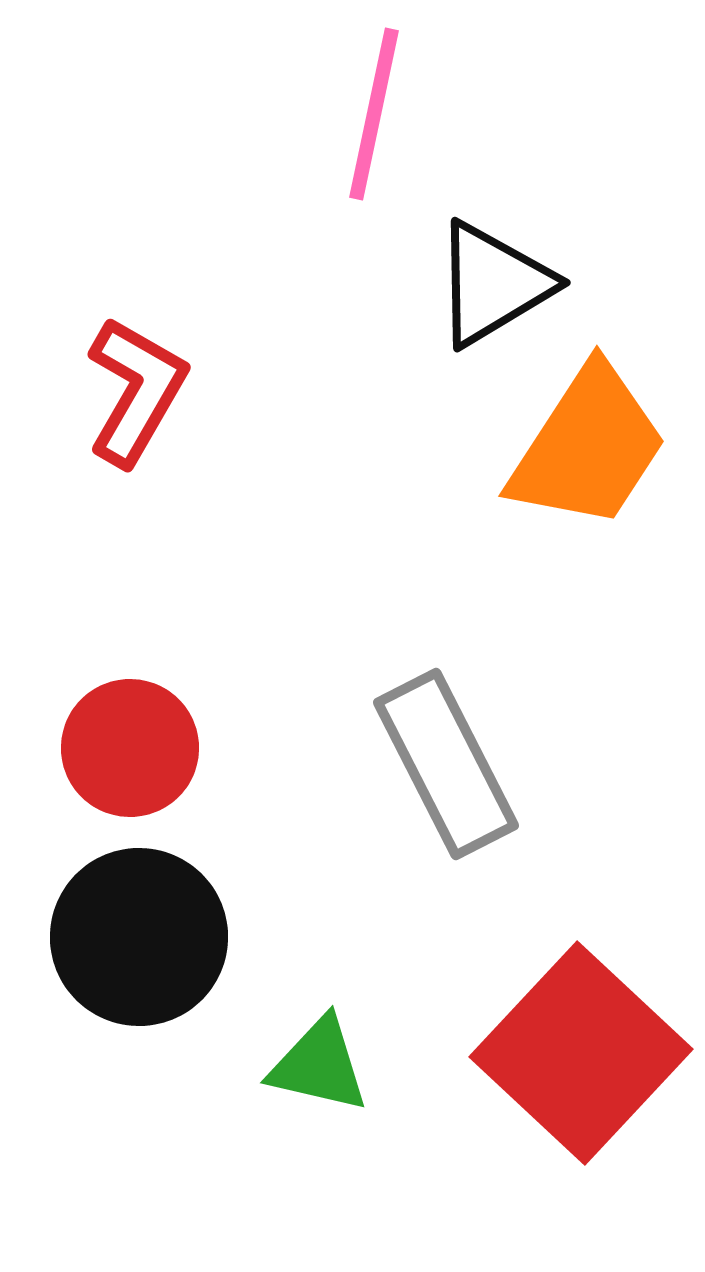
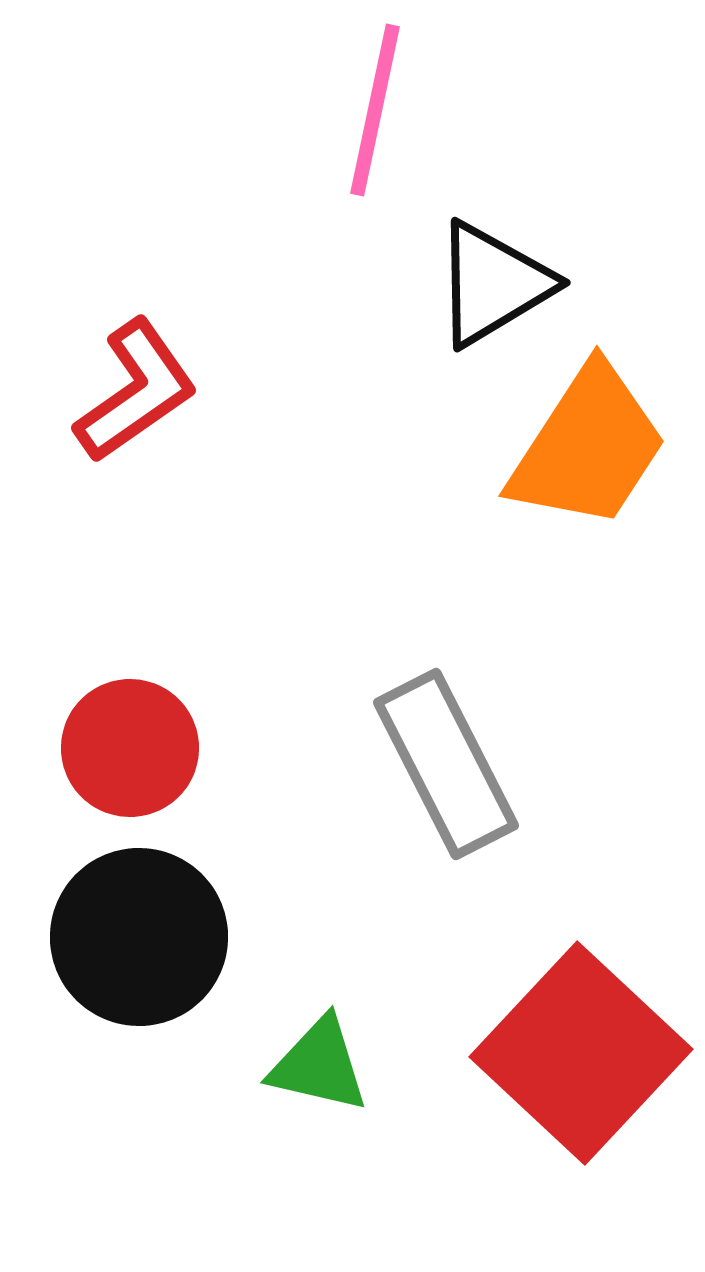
pink line: moved 1 px right, 4 px up
red L-shape: rotated 25 degrees clockwise
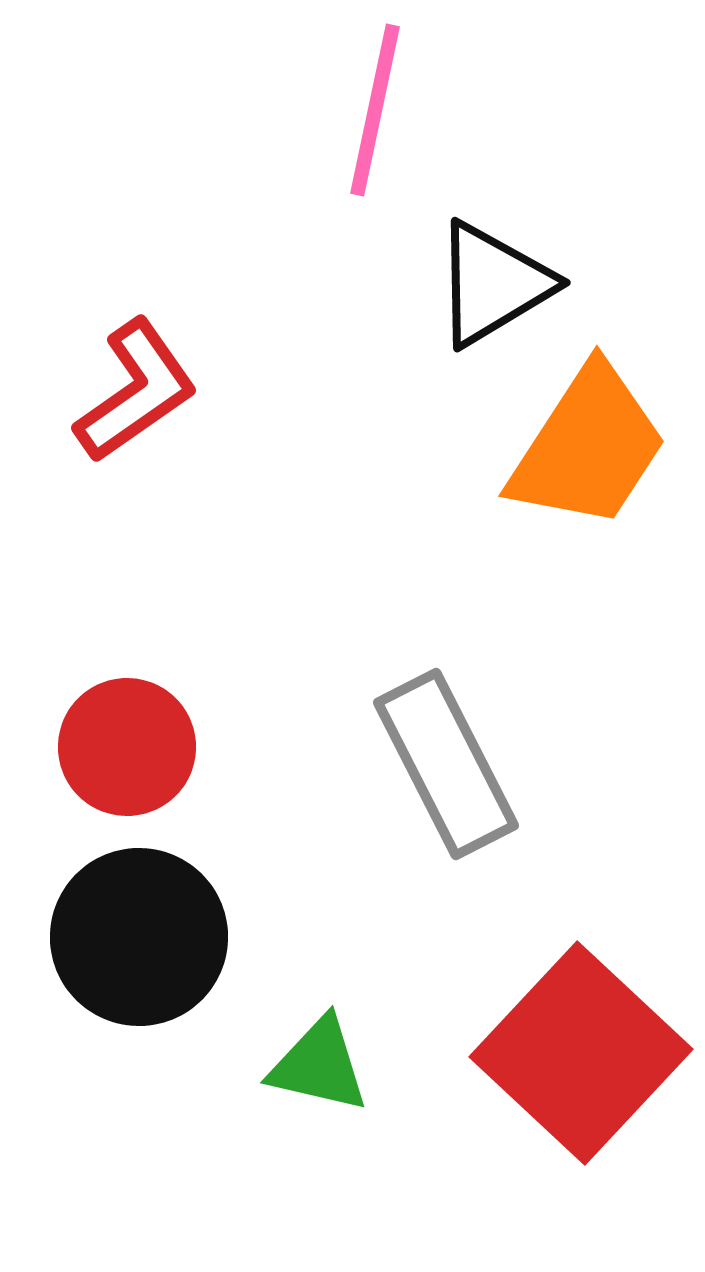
red circle: moved 3 px left, 1 px up
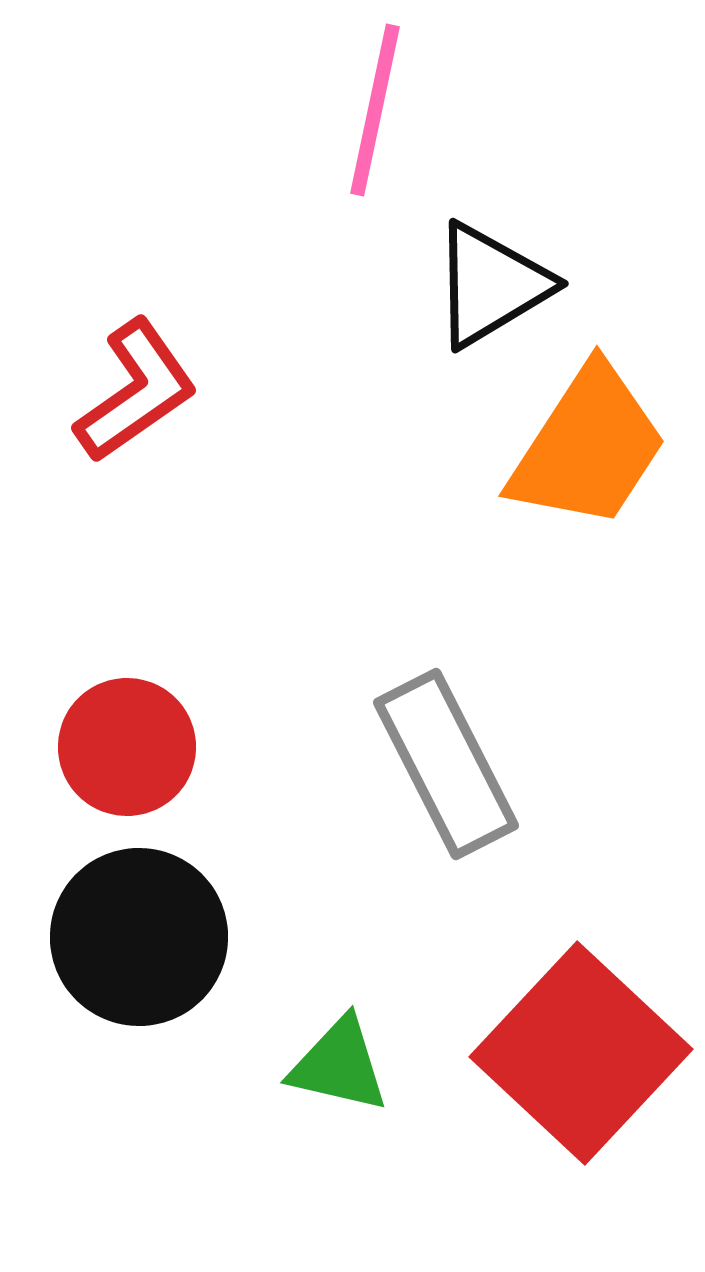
black triangle: moved 2 px left, 1 px down
green triangle: moved 20 px right
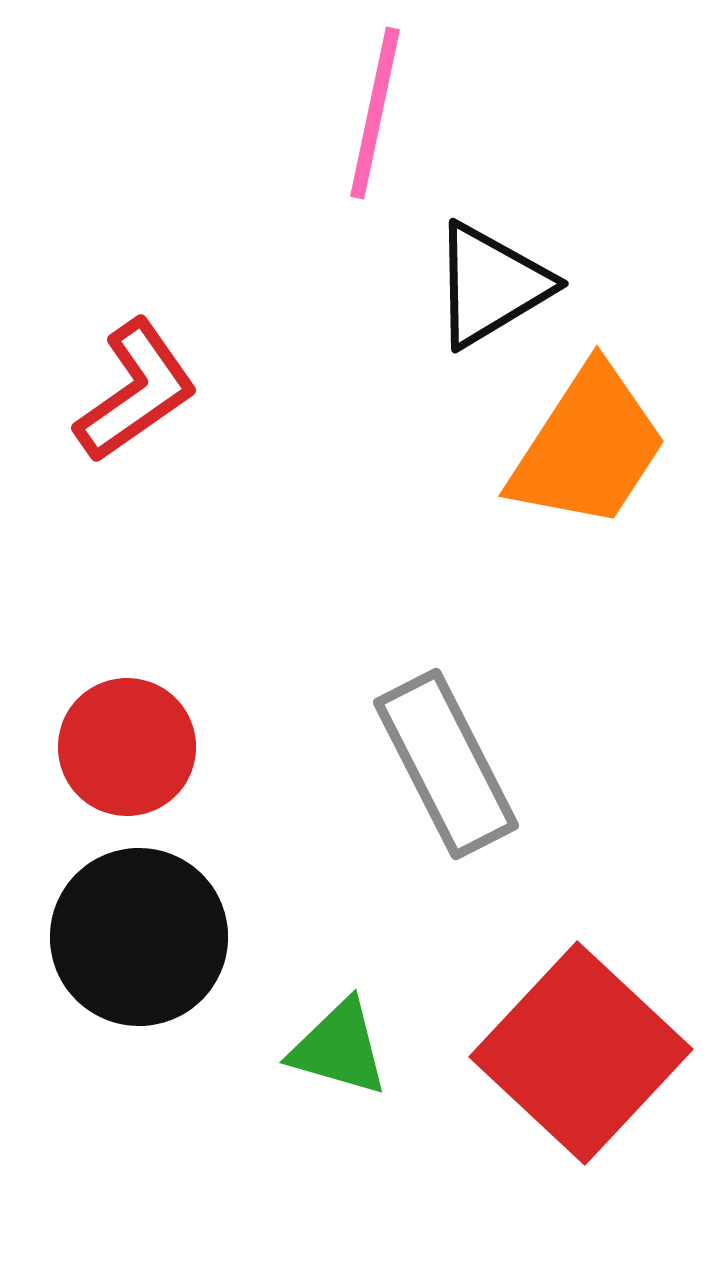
pink line: moved 3 px down
green triangle: moved 17 px up; rotated 3 degrees clockwise
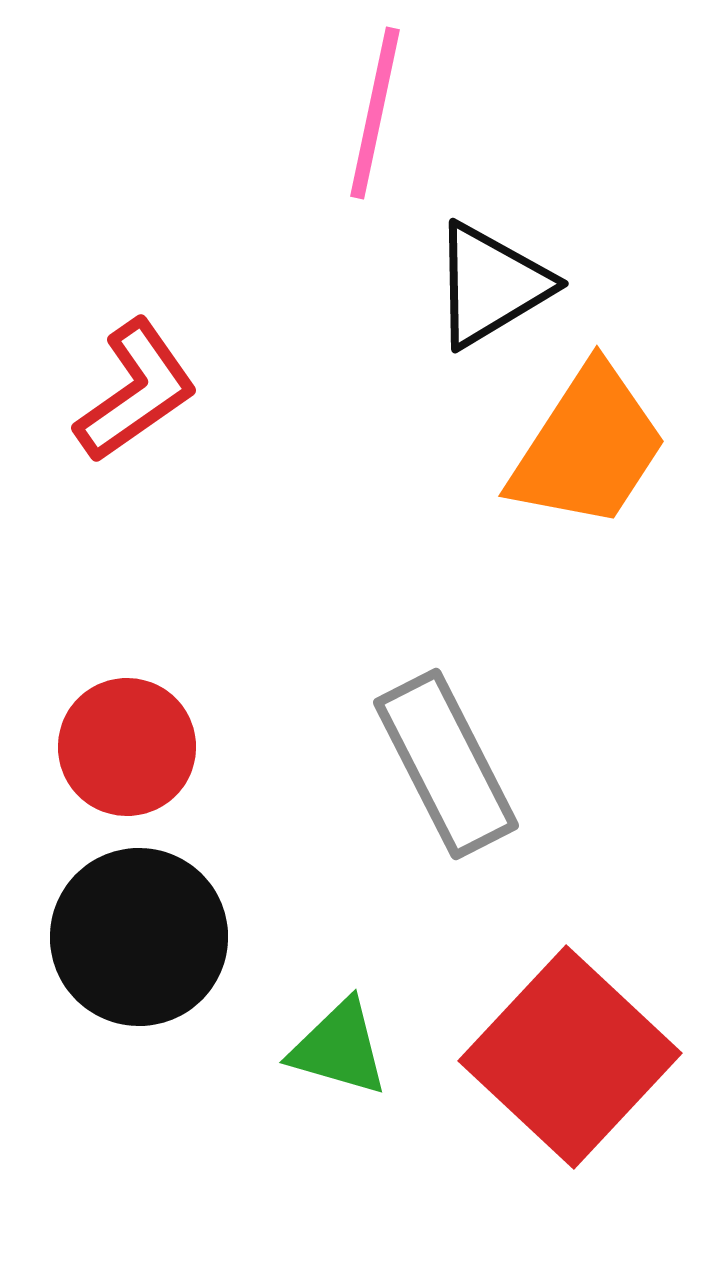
red square: moved 11 px left, 4 px down
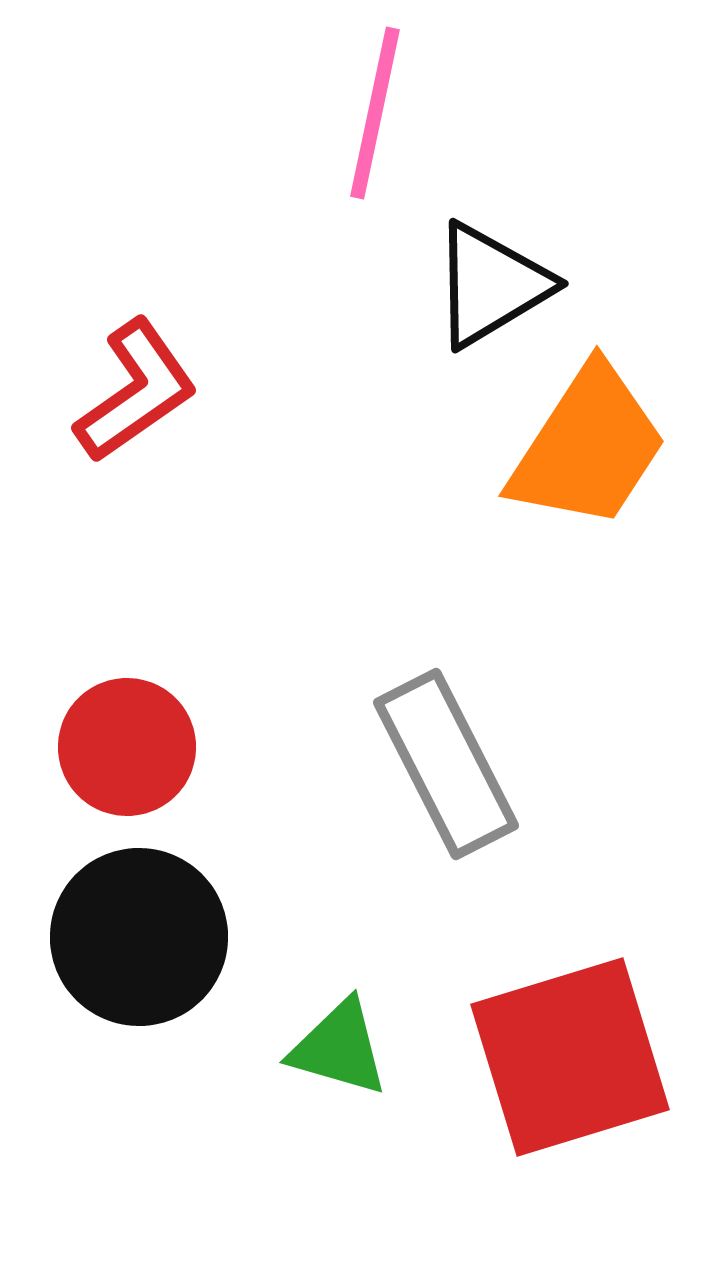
red square: rotated 30 degrees clockwise
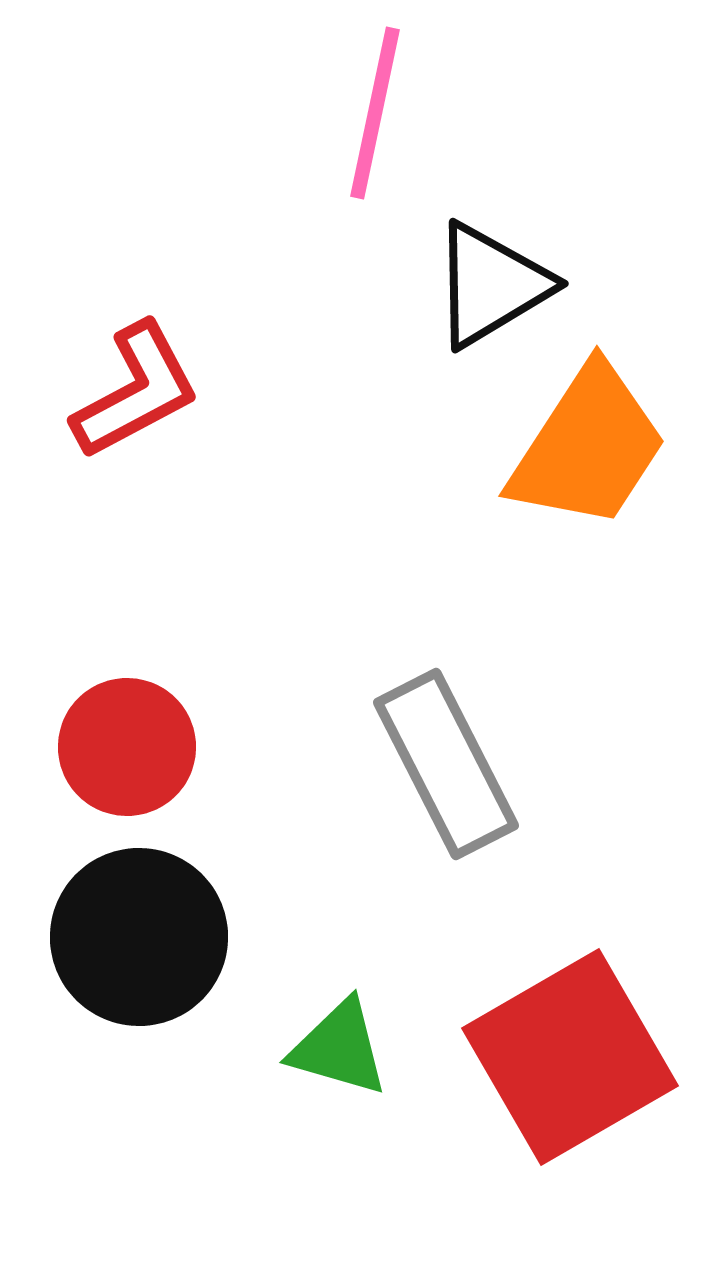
red L-shape: rotated 7 degrees clockwise
red square: rotated 13 degrees counterclockwise
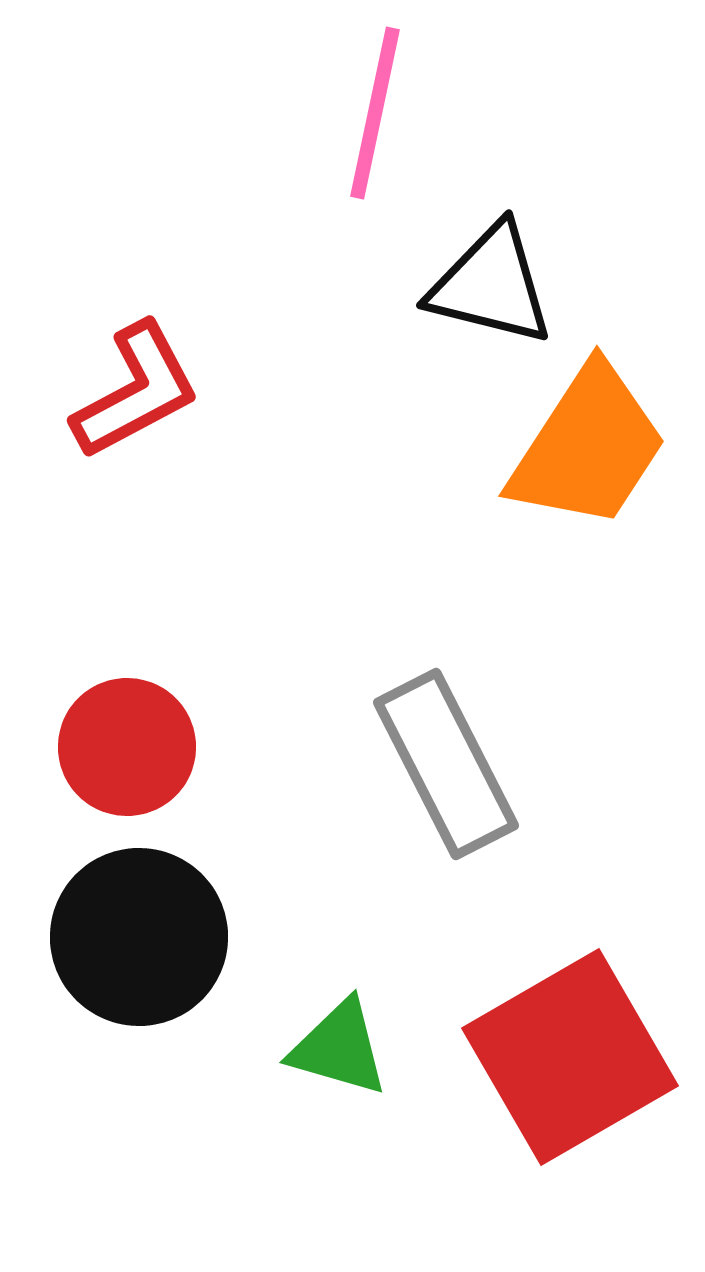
black triangle: rotated 45 degrees clockwise
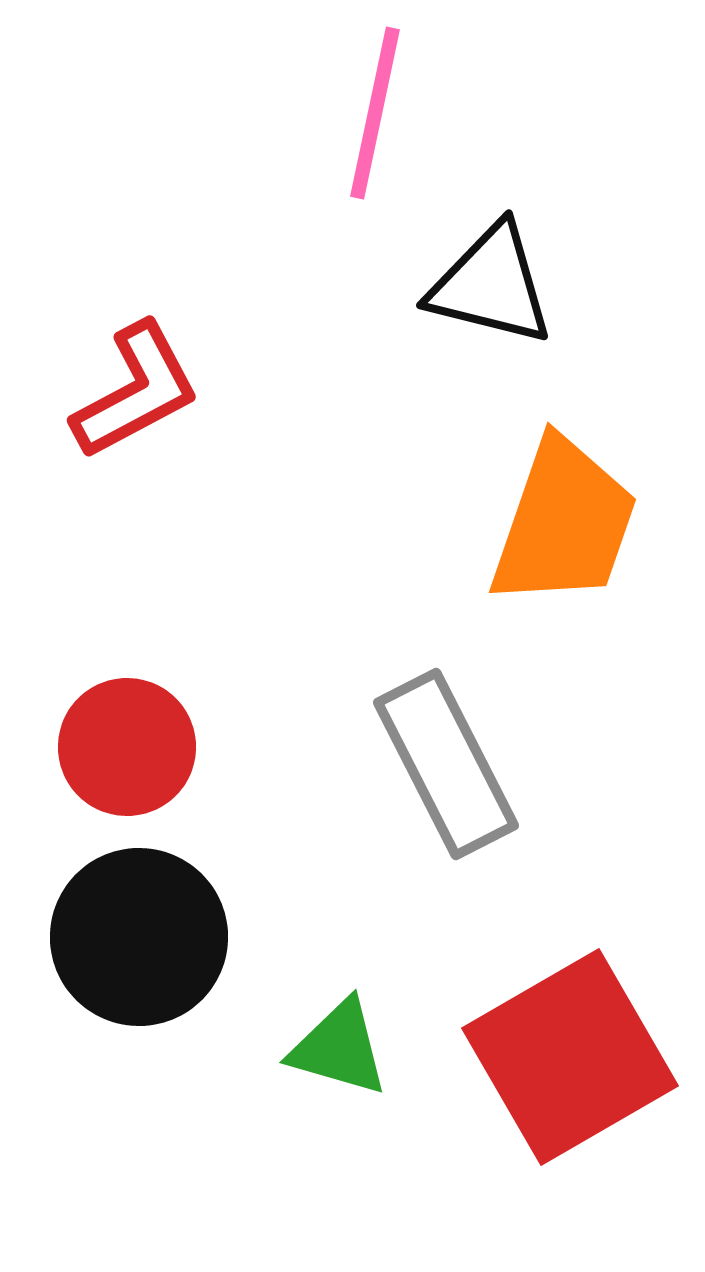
orange trapezoid: moved 24 px left, 76 px down; rotated 14 degrees counterclockwise
